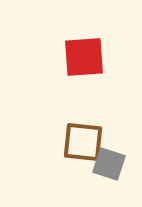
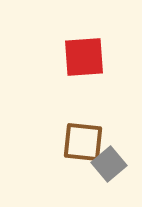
gray square: rotated 32 degrees clockwise
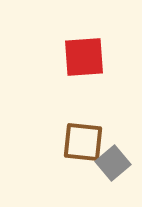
gray square: moved 4 px right, 1 px up
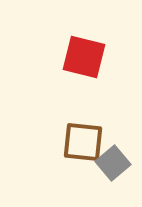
red square: rotated 18 degrees clockwise
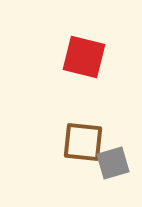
gray square: rotated 24 degrees clockwise
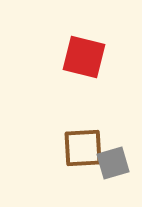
brown square: moved 6 px down; rotated 9 degrees counterclockwise
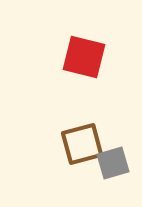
brown square: moved 1 px left, 4 px up; rotated 12 degrees counterclockwise
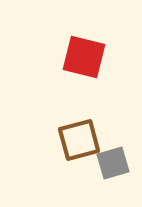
brown square: moved 3 px left, 4 px up
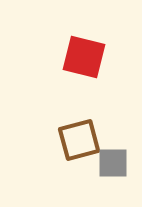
gray square: rotated 16 degrees clockwise
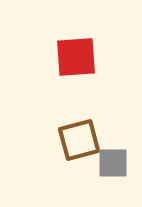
red square: moved 8 px left; rotated 18 degrees counterclockwise
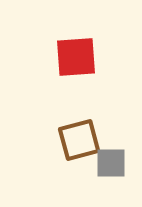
gray square: moved 2 px left
